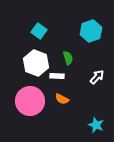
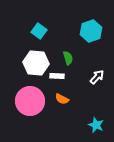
white hexagon: rotated 15 degrees counterclockwise
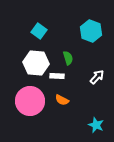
cyan hexagon: rotated 20 degrees counterclockwise
orange semicircle: moved 1 px down
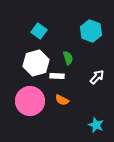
white hexagon: rotated 20 degrees counterclockwise
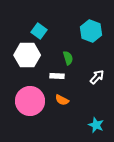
white hexagon: moved 9 px left, 8 px up; rotated 15 degrees clockwise
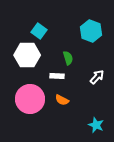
pink circle: moved 2 px up
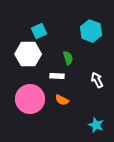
cyan square: rotated 28 degrees clockwise
white hexagon: moved 1 px right, 1 px up
white arrow: moved 3 px down; rotated 70 degrees counterclockwise
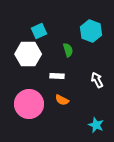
green semicircle: moved 8 px up
pink circle: moved 1 px left, 5 px down
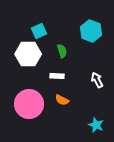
green semicircle: moved 6 px left, 1 px down
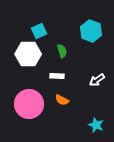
white arrow: rotated 98 degrees counterclockwise
